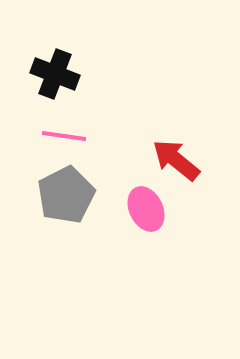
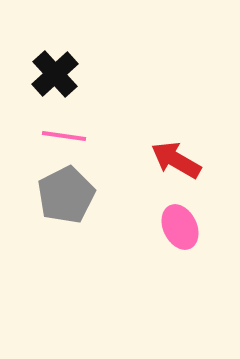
black cross: rotated 27 degrees clockwise
red arrow: rotated 9 degrees counterclockwise
pink ellipse: moved 34 px right, 18 px down
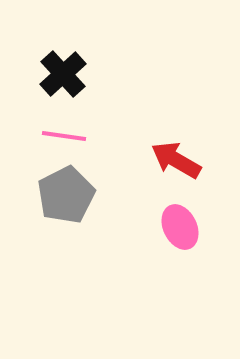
black cross: moved 8 px right
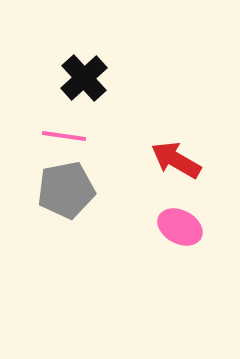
black cross: moved 21 px right, 4 px down
gray pentagon: moved 5 px up; rotated 16 degrees clockwise
pink ellipse: rotated 36 degrees counterclockwise
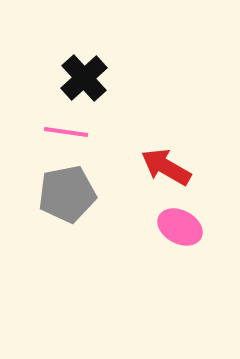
pink line: moved 2 px right, 4 px up
red arrow: moved 10 px left, 7 px down
gray pentagon: moved 1 px right, 4 px down
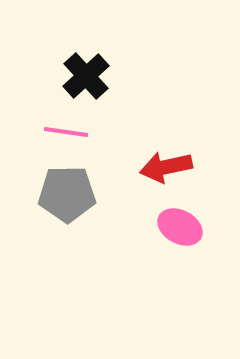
black cross: moved 2 px right, 2 px up
red arrow: rotated 42 degrees counterclockwise
gray pentagon: rotated 10 degrees clockwise
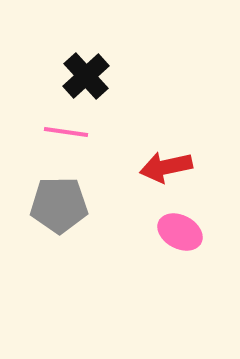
gray pentagon: moved 8 px left, 11 px down
pink ellipse: moved 5 px down
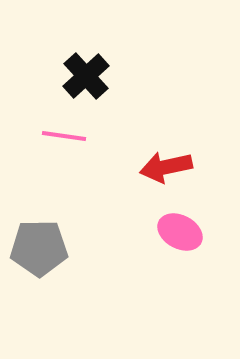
pink line: moved 2 px left, 4 px down
gray pentagon: moved 20 px left, 43 px down
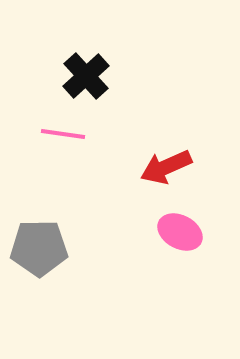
pink line: moved 1 px left, 2 px up
red arrow: rotated 12 degrees counterclockwise
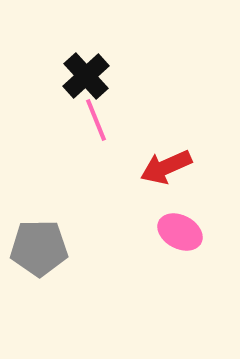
pink line: moved 33 px right, 14 px up; rotated 60 degrees clockwise
